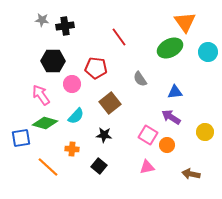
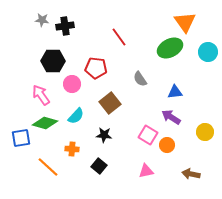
pink triangle: moved 1 px left, 4 px down
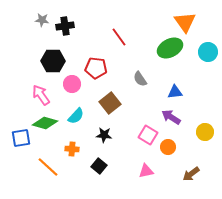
orange circle: moved 1 px right, 2 px down
brown arrow: rotated 48 degrees counterclockwise
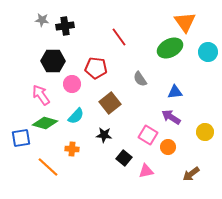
black square: moved 25 px right, 8 px up
